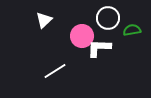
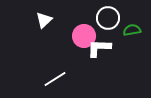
pink circle: moved 2 px right
white line: moved 8 px down
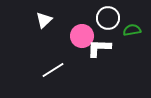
pink circle: moved 2 px left
white line: moved 2 px left, 9 px up
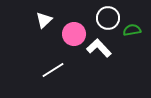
pink circle: moved 8 px left, 2 px up
white L-shape: rotated 45 degrees clockwise
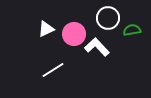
white triangle: moved 2 px right, 9 px down; rotated 18 degrees clockwise
white L-shape: moved 2 px left, 1 px up
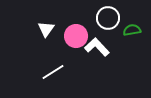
white triangle: rotated 30 degrees counterclockwise
pink circle: moved 2 px right, 2 px down
white line: moved 2 px down
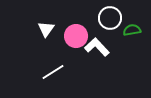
white circle: moved 2 px right
